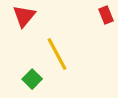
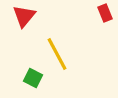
red rectangle: moved 1 px left, 2 px up
green square: moved 1 px right, 1 px up; rotated 18 degrees counterclockwise
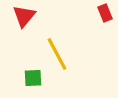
green square: rotated 30 degrees counterclockwise
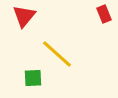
red rectangle: moved 1 px left, 1 px down
yellow line: rotated 20 degrees counterclockwise
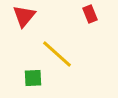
red rectangle: moved 14 px left
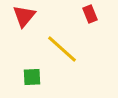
yellow line: moved 5 px right, 5 px up
green square: moved 1 px left, 1 px up
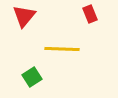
yellow line: rotated 40 degrees counterclockwise
green square: rotated 30 degrees counterclockwise
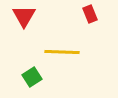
red triangle: rotated 10 degrees counterclockwise
yellow line: moved 3 px down
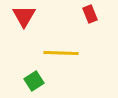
yellow line: moved 1 px left, 1 px down
green square: moved 2 px right, 4 px down
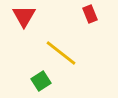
yellow line: rotated 36 degrees clockwise
green square: moved 7 px right
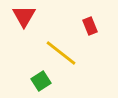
red rectangle: moved 12 px down
